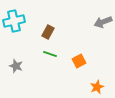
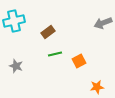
gray arrow: moved 1 px down
brown rectangle: rotated 24 degrees clockwise
green line: moved 5 px right; rotated 32 degrees counterclockwise
orange star: rotated 16 degrees clockwise
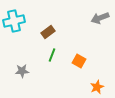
gray arrow: moved 3 px left, 5 px up
green line: moved 3 px left, 1 px down; rotated 56 degrees counterclockwise
orange square: rotated 32 degrees counterclockwise
gray star: moved 6 px right, 5 px down; rotated 24 degrees counterclockwise
orange star: rotated 16 degrees counterclockwise
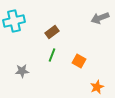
brown rectangle: moved 4 px right
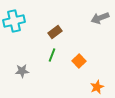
brown rectangle: moved 3 px right
orange square: rotated 16 degrees clockwise
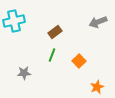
gray arrow: moved 2 px left, 4 px down
gray star: moved 2 px right, 2 px down
